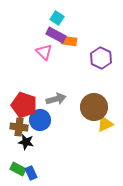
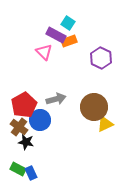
cyan square: moved 11 px right, 5 px down
orange rectangle: rotated 28 degrees counterclockwise
red pentagon: rotated 25 degrees clockwise
brown cross: rotated 30 degrees clockwise
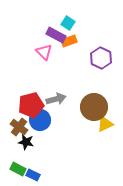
red pentagon: moved 7 px right; rotated 15 degrees clockwise
blue rectangle: moved 2 px right, 2 px down; rotated 40 degrees counterclockwise
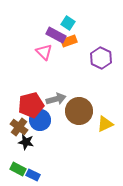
brown circle: moved 15 px left, 4 px down
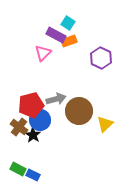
pink triangle: moved 1 px left, 1 px down; rotated 30 degrees clockwise
yellow triangle: rotated 18 degrees counterclockwise
black star: moved 7 px right, 7 px up; rotated 21 degrees clockwise
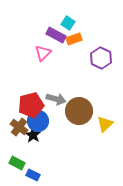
orange rectangle: moved 5 px right, 2 px up
gray arrow: rotated 30 degrees clockwise
blue circle: moved 2 px left, 1 px down
green rectangle: moved 1 px left, 6 px up
